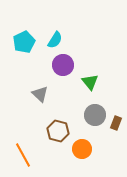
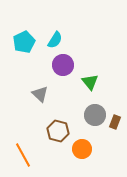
brown rectangle: moved 1 px left, 1 px up
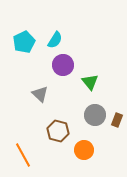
brown rectangle: moved 2 px right, 2 px up
orange circle: moved 2 px right, 1 px down
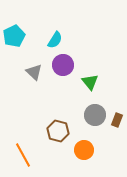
cyan pentagon: moved 10 px left, 6 px up
gray triangle: moved 6 px left, 22 px up
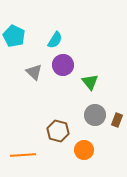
cyan pentagon: rotated 20 degrees counterclockwise
orange line: rotated 65 degrees counterclockwise
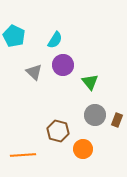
orange circle: moved 1 px left, 1 px up
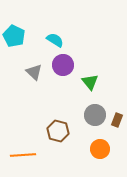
cyan semicircle: rotated 90 degrees counterclockwise
orange circle: moved 17 px right
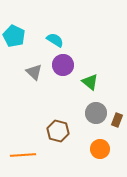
green triangle: rotated 12 degrees counterclockwise
gray circle: moved 1 px right, 2 px up
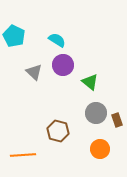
cyan semicircle: moved 2 px right
brown rectangle: rotated 40 degrees counterclockwise
